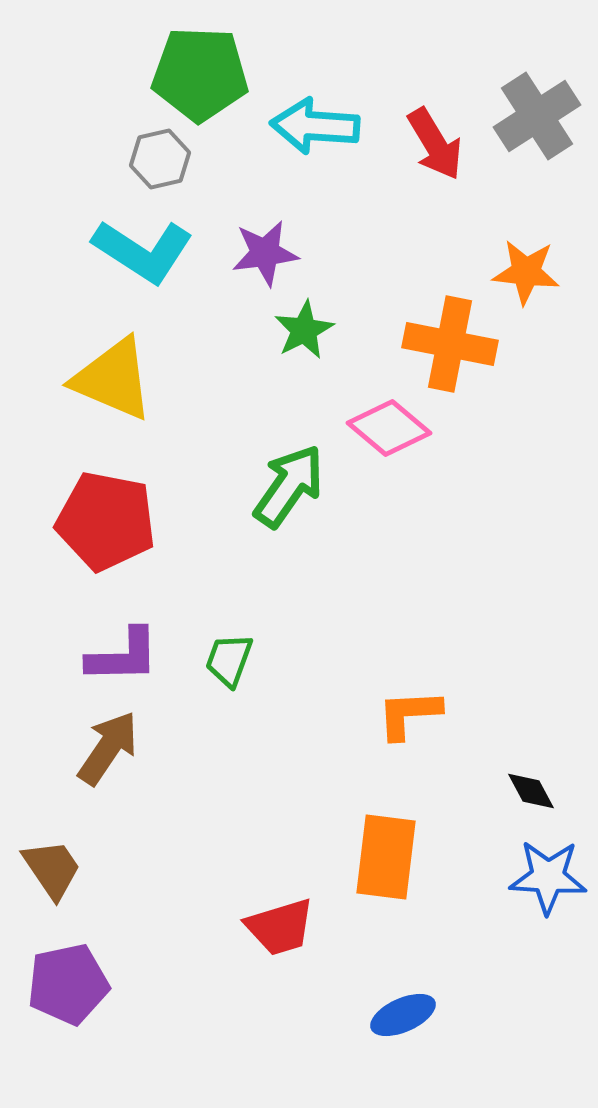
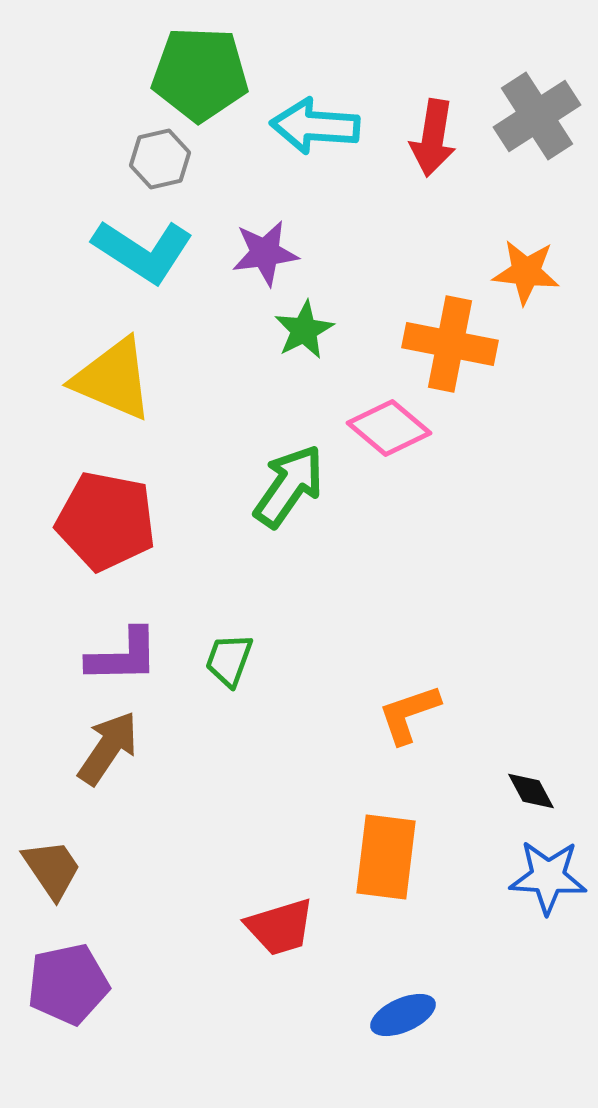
red arrow: moved 2 px left, 6 px up; rotated 40 degrees clockwise
orange L-shape: rotated 16 degrees counterclockwise
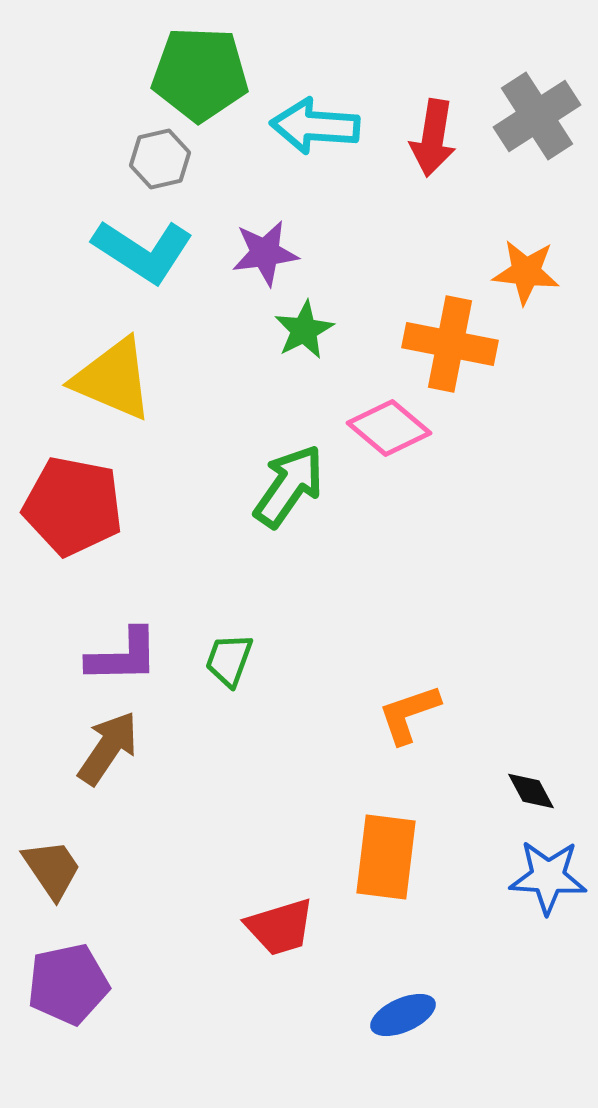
red pentagon: moved 33 px left, 15 px up
